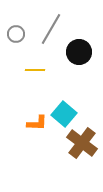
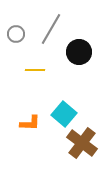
orange L-shape: moved 7 px left
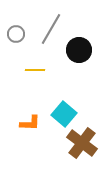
black circle: moved 2 px up
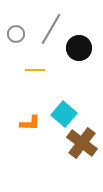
black circle: moved 2 px up
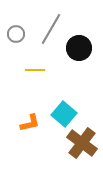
orange L-shape: rotated 15 degrees counterclockwise
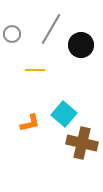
gray circle: moved 4 px left
black circle: moved 2 px right, 3 px up
brown cross: rotated 24 degrees counterclockwise
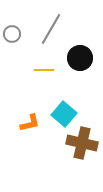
black circle: moved 1 px left, 13 px down
yellow line: moved 9 px right
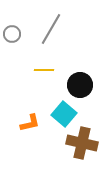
black circle: moved 27 px down
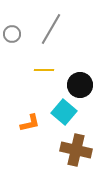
cyan square: moved 2 px up
brown cross: moved 6 px left, 7 px down
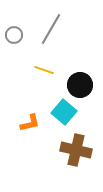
gray circle: moved 2 px right, 1 px down
yellow line: rotated 18 degrees clockwise
